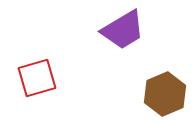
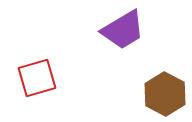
brown hexagon: rotated 9 degrees counterclockwise
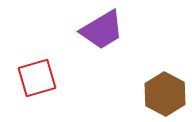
purple trapezoid: moved 21 px left
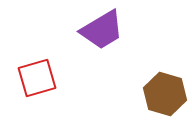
brown hexagon: rotated 12 degrees counterclockwise
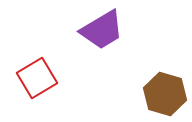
red square: rotated 15 degrees counterclockwise
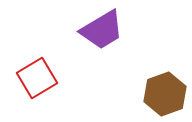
brown hexagon: rotated 24 degrees clockwise
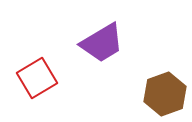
purple trapezoid: moved 13 px down
